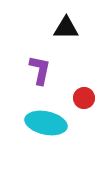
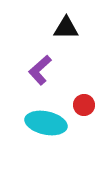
purple L-shape: rotated 144 degrees counterclockwise
red circle: moved 7 px down
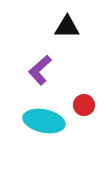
black triangle: moved 1 px right, 1 px up
cyan ellipse: moved 2 px left, 2 px up
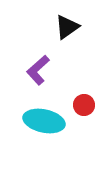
black triangle: rotated 36 degrees counterclockwise
purple L-shape: moved 2 px left
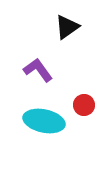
purple L-shape: rotated 96 degrees clockwise
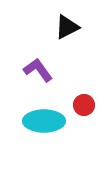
black triangle: rotated 8 degrees clockwise
cyan ellipse: rotated 12 degrees counterclockwise
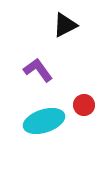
black triangle: moved 2 px left, 2 px up
cyan ellipse: rotated 18 degrees counterclockwise
